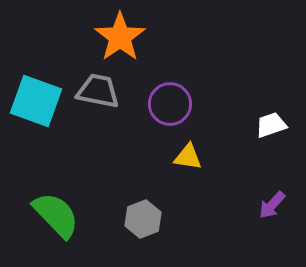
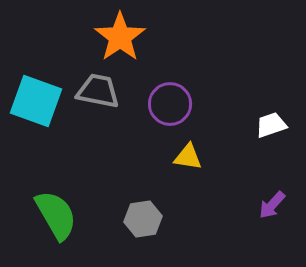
green semicircle: rotated 14 degrees clockwise
gray hexagon: rotated 12 degrees clockwise
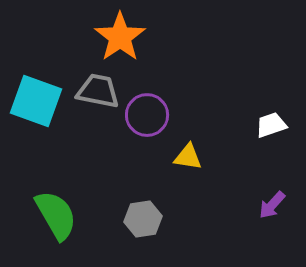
purple circle: moved 23 px left, 11 px down
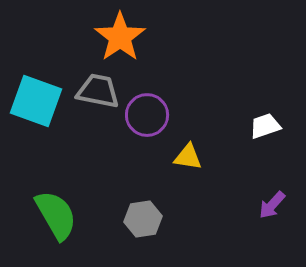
white trapezoid: moved 6 px left, 1 px down
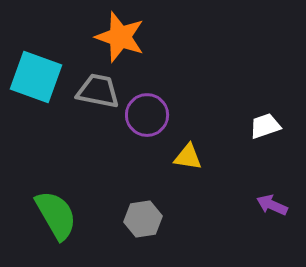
orange star: rotated 18 degrees counterclockwise
cyan square: moved 24 px up
purple arrow: rotated 72 degrees clockwise
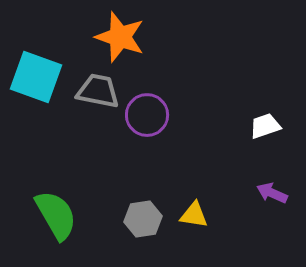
yellow triangle: moved 6 px right, 58 px down
purple arrow: moved 12 px up
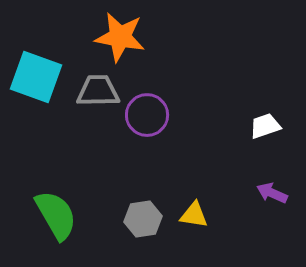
orange star: rotated 9 degrees counterclockwise
gray trapezoid: rotated 12 degrees counterclockwise
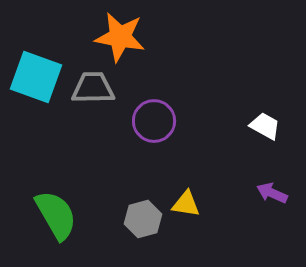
gray trapezoid: moved 5 px left, 3 px up
purple circle: moved 7 px right, 6 px down
white trapezoid: rotated 48 degrees clockwise
yellow triangle: moved 8 px left, 11 px up
gray hexagon: rotated 6 degrees counterclockwise
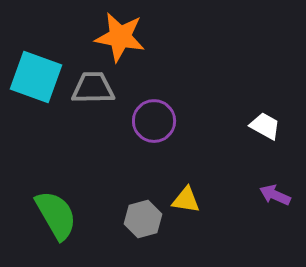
purple arrow: moved 3 px right, 2 px down
yellow triangle: moved 4 px up
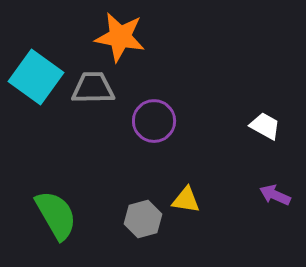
cyan square: rotated 16 degrees clockwise
